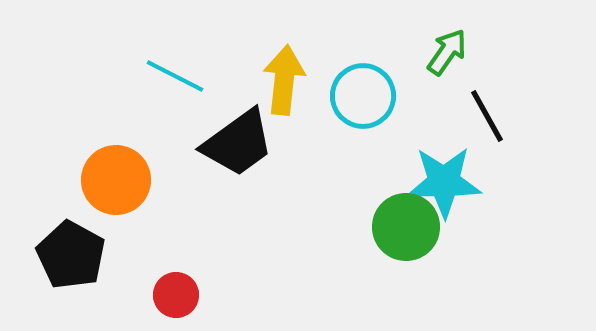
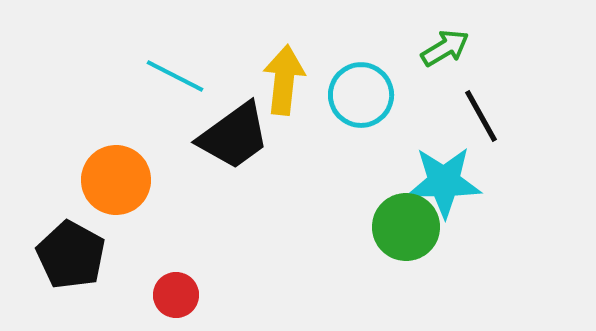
green arrow: moved 2 px left, 4 px up; rotated 24 degrees clockwise
cyan circle: moved 2 px left, 1 px up
black line: moved 6 px left
black trapezoid: moved 4 px left, 7 px up
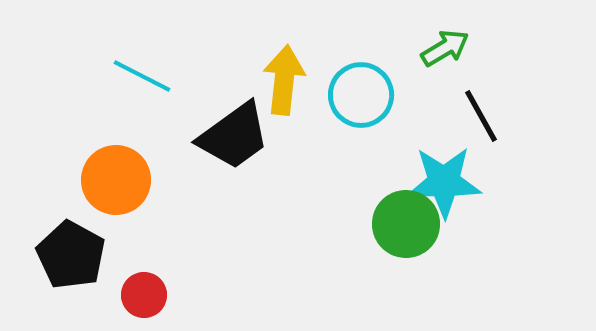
cyan line: moved 33 px left
green circle: moved 3 px up
red circle: moved 32 px left
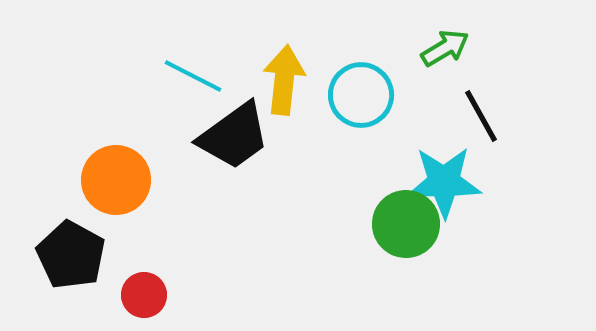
cyan line: moved 51 px right
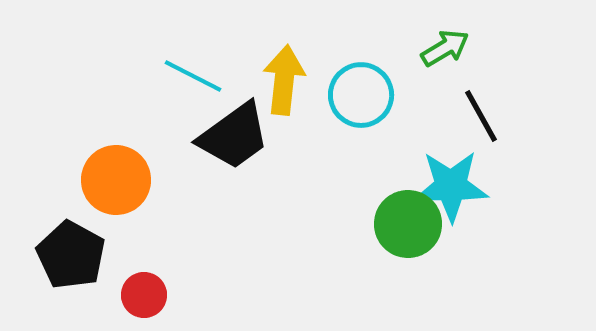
cyan star: moved 7 px right, 4 px down
green circle: moved 2 px right
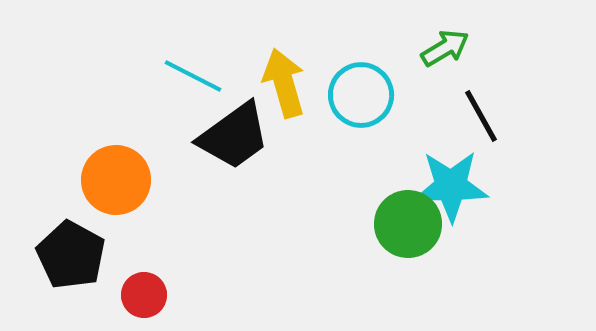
yellow arrow: moved 3 px down; rotated 22 degrees counterclockwise
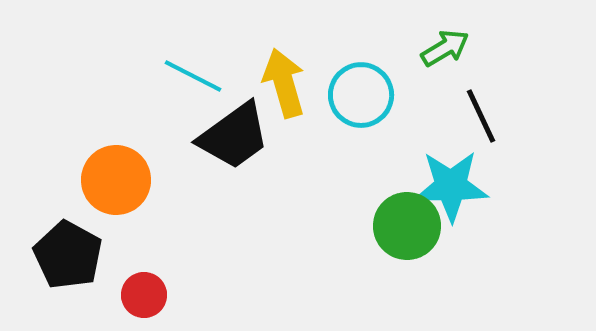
black line: rotated 4 degrees clockwise
green circle: moved 1 px left, 2 px down
black pentagon: moved 3 px left
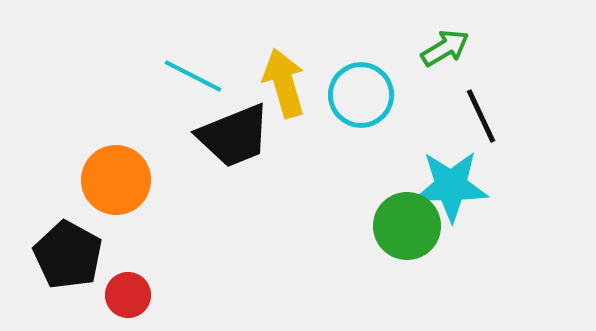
black trapezoid: rotated 14 degrees clockwise
red circle: moved 16 px left
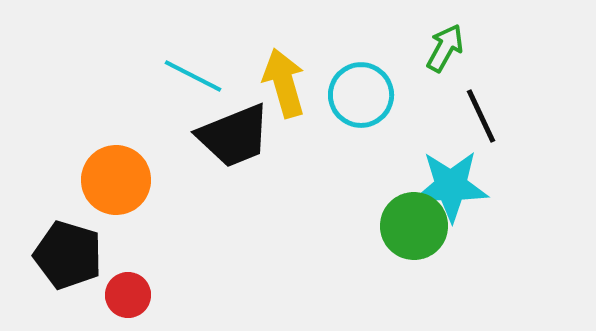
green arrow: rotated 30 degrees counterclockwise
green circle: moved 7 px right
black pentagon: rotated 12 degrees counterclockwise
